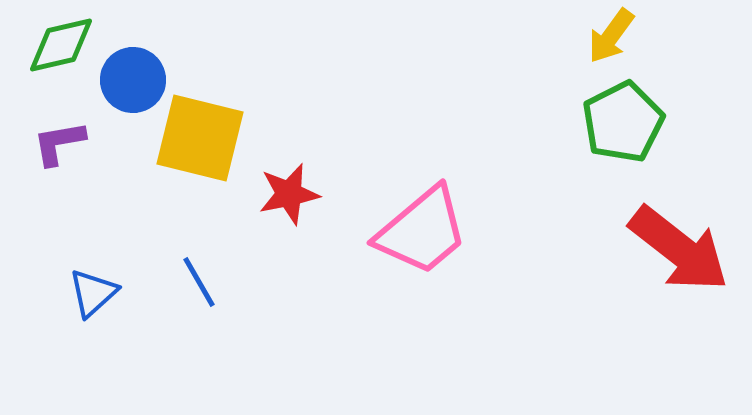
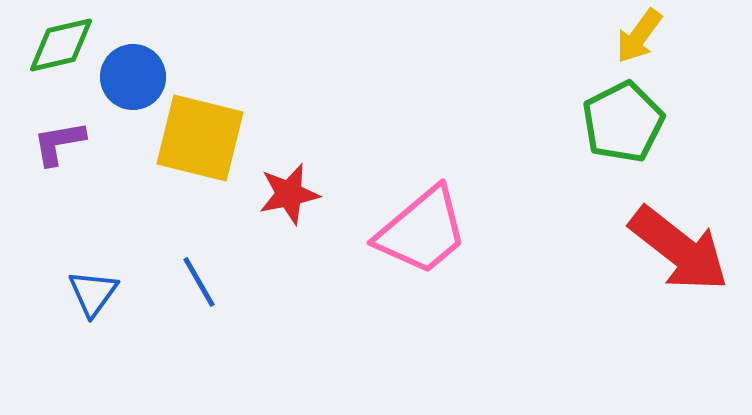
yellow arrow: moved 28 px right
blue circle: moved 3 px up
blue triangle: rotated 12 degrees counterclockwise
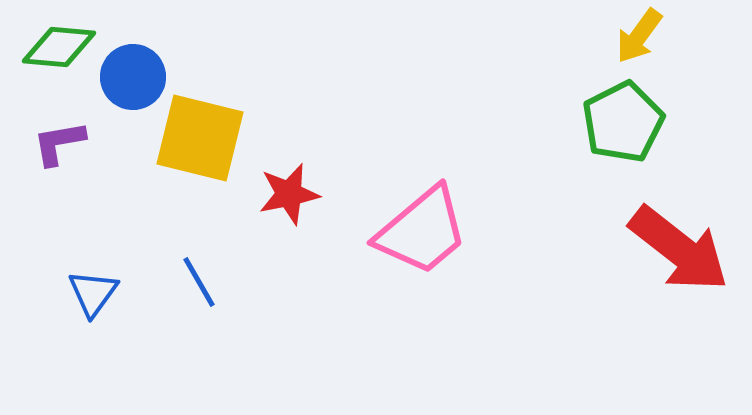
green diamond: moved 2 px left, 2 px down; rotated 18 degrees clockwise
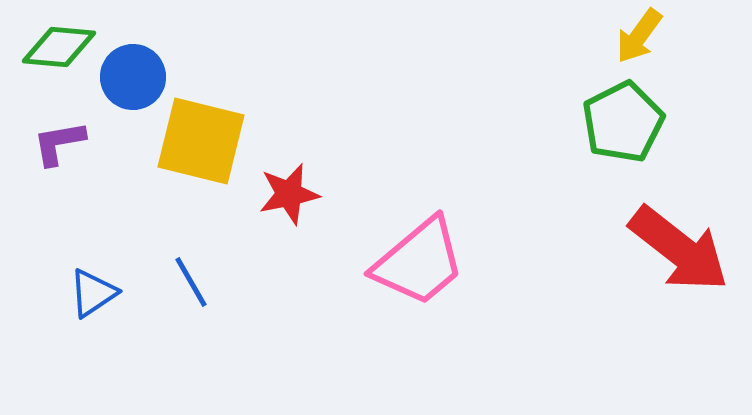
yellow square: moved 1 px right, 3 px down
pink trapezoid: moved 3 px left, 31 px down
blue line: moved 8 px left
blue triangle: rotated 20 degrees clockwise
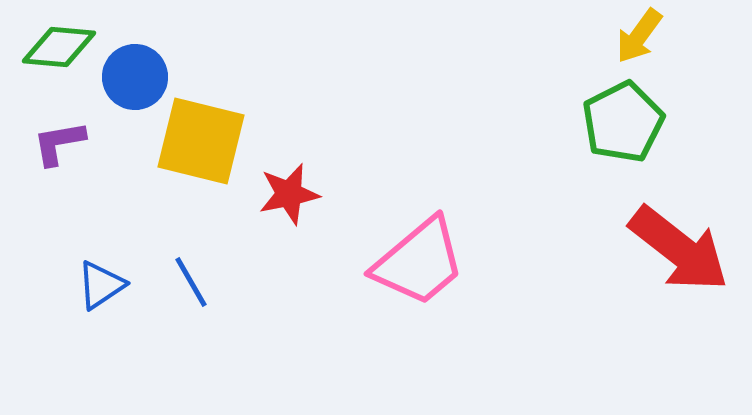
blue circle: moved 2 px right
blue triangle: moved 8 px right, 8 px up
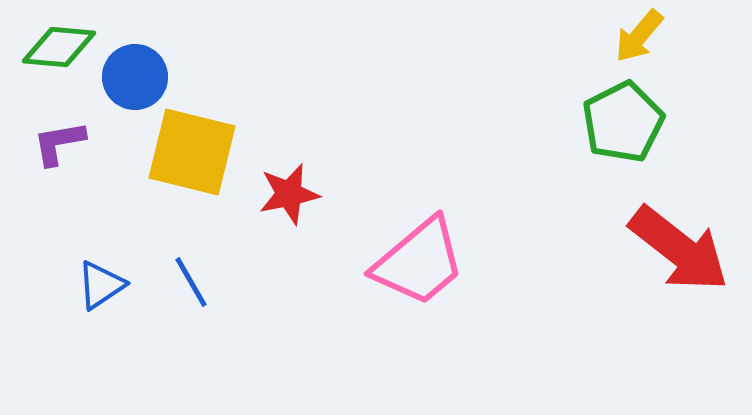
yellow arrow: rotated 4 degrees clockwise
yellow square: moved 9 px left, 11 px down
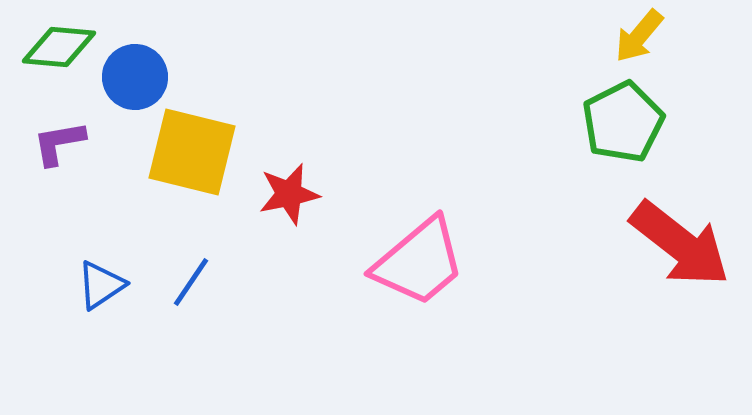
red arrow: moved 1 px right, 5 px up
blue line: rotated 64 degrees clockwise
